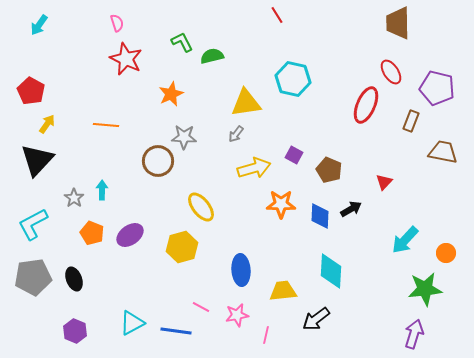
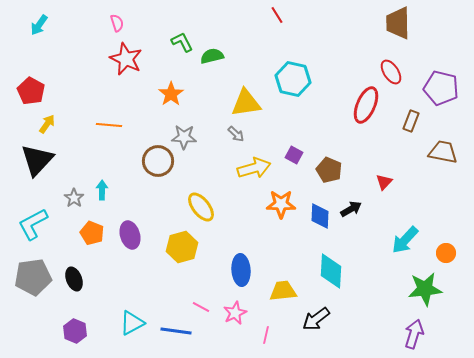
purple pentagon at (437, 88): moved 4 px right
orange star at (171, 94): rotated 10 degrees counterclockwise
orange line at (106, 125): moved 3 px right
gray arrow at (236, 134): rotated 84 degrees counterclockwise
purple ellipse at (130, 235): rotated 72 degrees counterclockwise
pink star at (237, 315): moved 2 px left, 2 px up; rotated 15 degrees counterclockwise
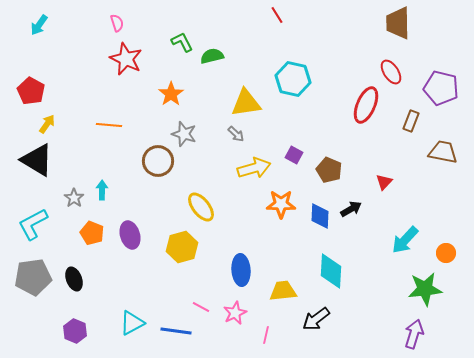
gray star at (184, 137): moved 3 px up; rotated 15 degrees clockwise
black triangle at (37, 160): rotated 42 degrees counterclockwise
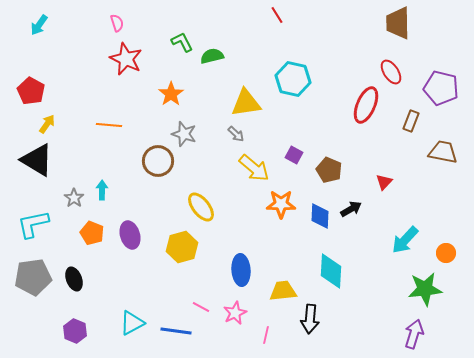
yellow arrow at (254, 168): rotated 56 degrees clockwise
cyan L-shape at (33, 224): rotated 16 degrees clockwise
black arrow at (316, 319): moved 6 px left; rotated 48 degrees counterclockwise
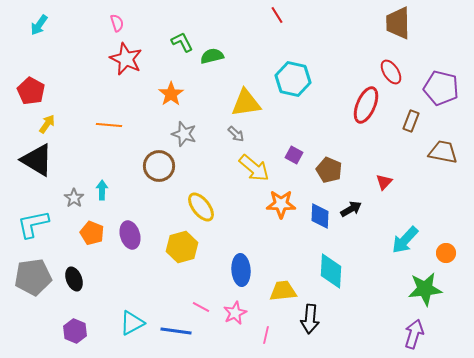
brown circle at (158, 161): moved 1 px right, 5 px down
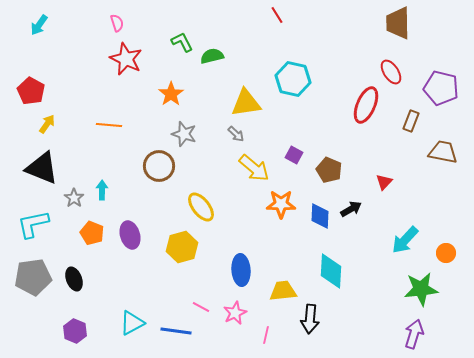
black triangle at (37, 160): moved 5 px right, 8 px down; rotated 9 degrees counterclockwise
green star at (425, 289): moved 4 px left
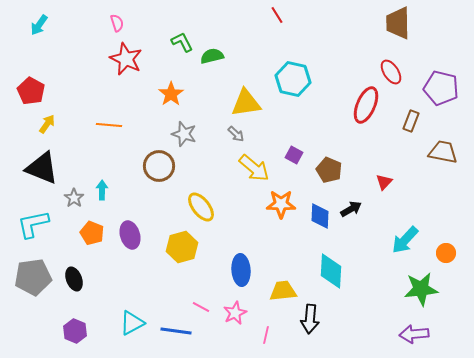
purple arrow at (414, 334): rotated 112 degrees counterclockwise
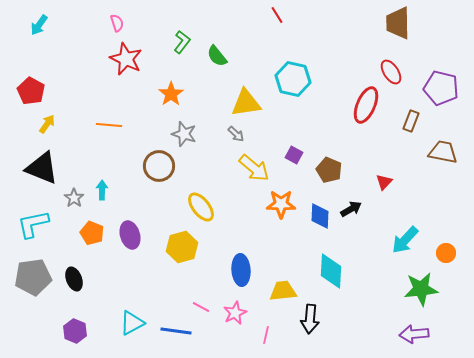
green L-shape at (182, 42): rotated 65 degrees clockwise
green semicircle at (212, 56): moved 5 px right; rotated 115 degrees counterclockwise
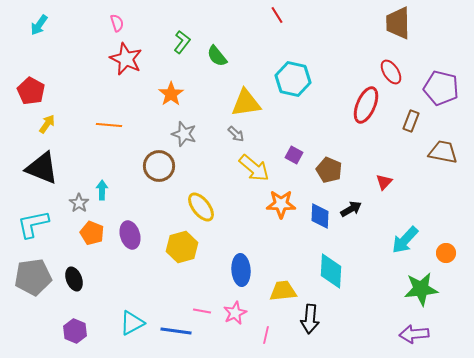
gray star at (74, 198): moved 5 px right, 5 px down
pink line at (201, 307): moved 1 px right, 4 px down; rotated 18 degrees counterclockwise
